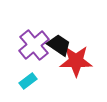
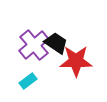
black trapezoid: moved 3 px left, 2 px up
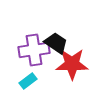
purple cross: moved 5 px down; rotated 32 degrees clockwise
red star: moved 4 px left, 3 px down
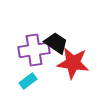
red star: moved 1 px right, 1 px up; rotated 8 degrees clockwise
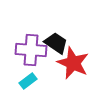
purple cross: moved 3 px left; rotated 12 degrees clockwise
red star: rotated 16 degrees clockwise
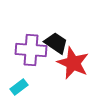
cyan rectangle: moved 9 px left, 6 px down
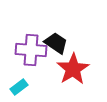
red star: moved 6 px down; rotated 16 degrees clockwise
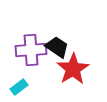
black trapezoid: moved 1 px right, 4 px down
purple cross: rotated 8 degrees counterclockwise
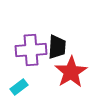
black trapezoid: rotated 60 degrees clockwise
red star: moved 2 px left, 3 px down
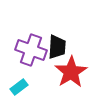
purple cross: rotated 24 degrees clockwise
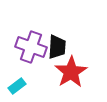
purple cross: moved 3 px up
cyan rectangle: moved 2 px left, 1 px up
